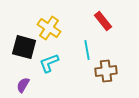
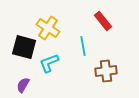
yellow cross: moved 1 px left
cyan line: moved 4 px left, 4 px up
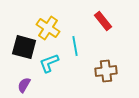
cyan line: moved 8 px left
purple semicircle: moved 1 px right
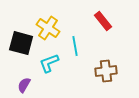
black square: moved 3 px left, 4 px up
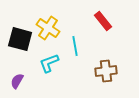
black square: moved 1 px left, 4 px up
purple semicircle: moved 7 px left, 4 px up
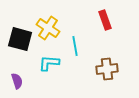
red rectangle: moved 2 px right, 1 px up; rotated 18 degrees clockwise
cyan L-shape: rotated 25 degrees clockwise
brown cross: moved 1 px right, 2 px up
purple semicircle: rotated 133 degrees clockwise
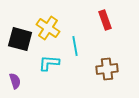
purple semicircle: moved 2 px left
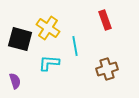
brown cross: rotated 10 degrees counterclockwise
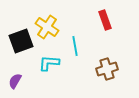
yellow cross: moved 1 px left, 1 px up
black square: moved 1 px right, 2 px down; rotated 35 degrees counterclockwise
purple semicircle: rotated 133 degrees counterclockwise
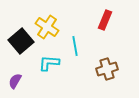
red rectangle: rotated 42 degrees clockwise
black square: rotated 20 degrees counterclockwise
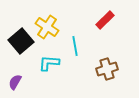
red rectangle: rotated 24 degrees clockwise
purple semicircle: moved 1 px down
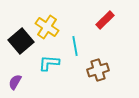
brown cross: moved 9 px left, 1 px down
